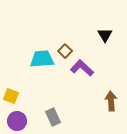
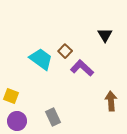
cyan trapezoid: moved 1 px left; rotated 40 degrees clockwise
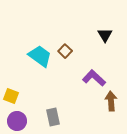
cyan trapezoid: moved 1 px left, 3 px up
purple L-shape: moved 12 px right, 10 px down
gray rectangle: rotated 12 degrees clockwise
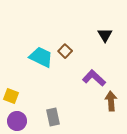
cyan trapezoid: moved 1 px right, 1 px down; rotated 10 degrees counterclockwise
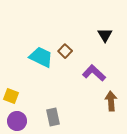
purple L-shape: moved 5 px up
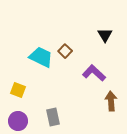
yellow square: moved 7 px right, 6 px up
purple circle: moved 1 px right
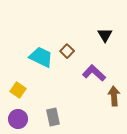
brown square: moved 2 px right
yellow square: rotated 14 degrees clockwise
brown arrow: moved 3 px right, 5 px up
purple circle: moved 2 px up
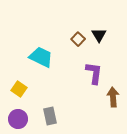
black triangle: moved 6 px left
brown square: moved 11 px right, 12 px up
purple L-shape: rotated 55 degrees clockwise
yellow square: moved 1 px right, 1 px up
brown arrow: moved 1 px left, 1 px down
gray rectangle: moved 3 px left, 1 px up
